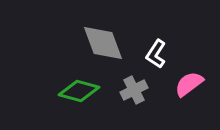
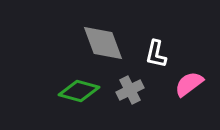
white L-shape: rotated 20 degrees counterclockwise
gray cross: moved 4 px left
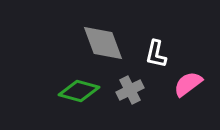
pink semicircle: moved 1 px left
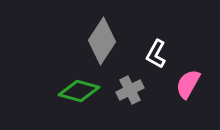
gray diamond: moved 1 px left, 2 px up; rotated 54 degrees clockwise
white L-shape: rotated 16 degrees clockwise
pink semicircle: rotated 24 degrees counterclockwise
